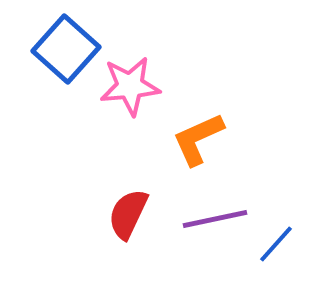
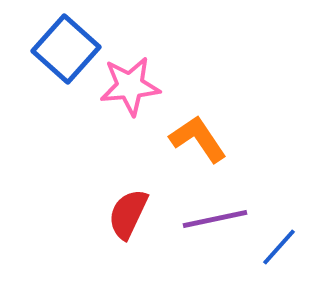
orange L-shape: rotated 80 degrees clockwise
blue line: moved 3 px right, 3 px down
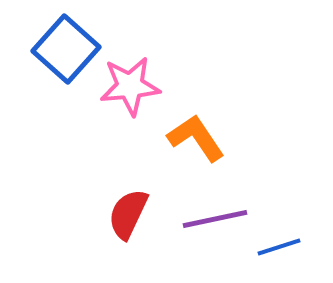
orange L-shape: moved 2 px left, 1 px up
blue line: rotated 30 degrees clockwise
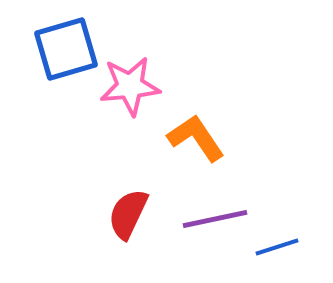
blue square: rotated 32 degrees clockwise
blue line: moved 2 px left
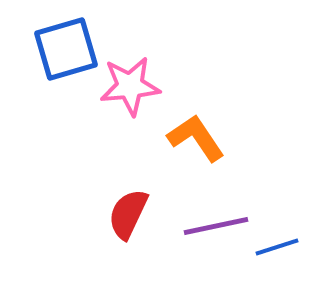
purple line: moved 1 px right, 7 px down
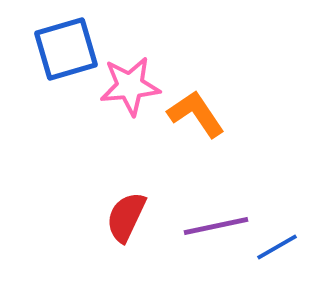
orange L-shape: moved 24 px up
red semicircle: moved 2 px left, 3 px down
blue line: rotated 12 degrees counterclockwise
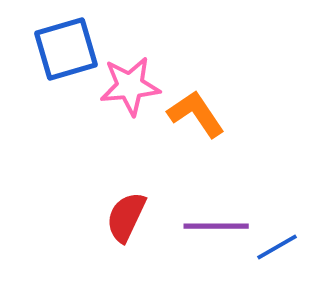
purple line: rotated 12 degrees clockwise
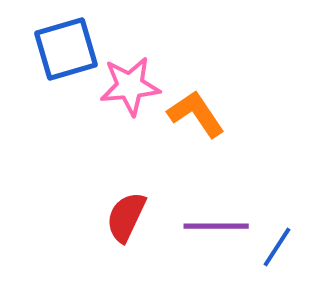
blue line: rotated 27 degrees counterclockwise
